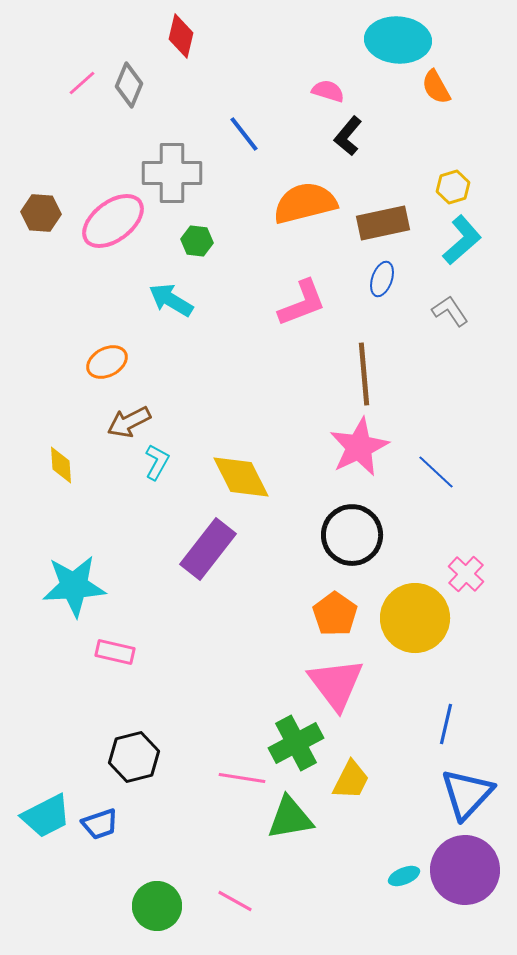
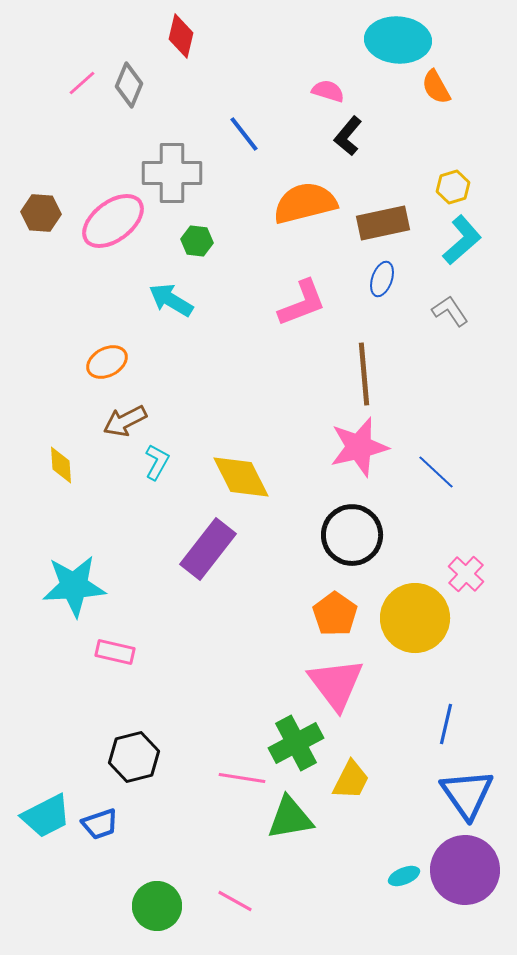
brown arrow at (129, 422): moved 4 px left, 1 px up
pink star at (359, 447): rotated 12 degrees clockwise
blue triangle at (467, 794): rotated 18 degrees counterclockwise
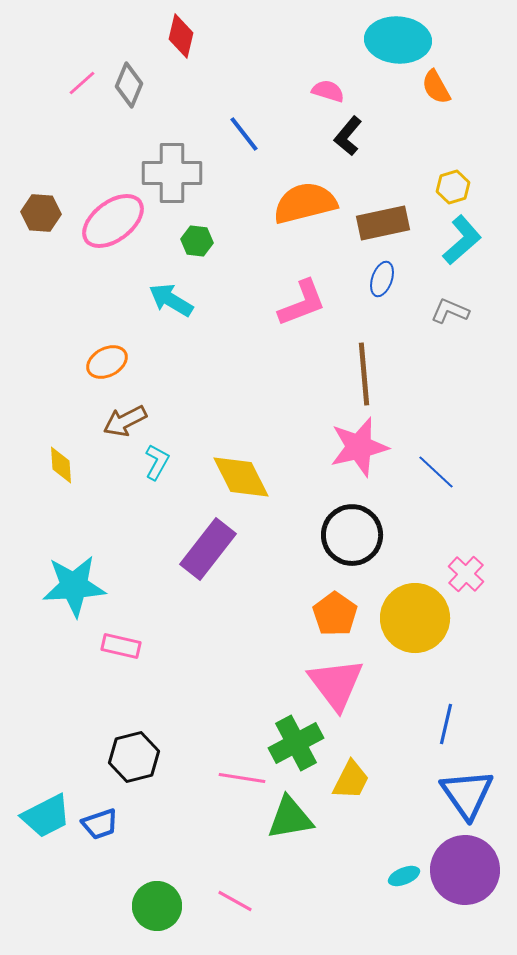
gray L-shape at (450, 311): rotated 33 degrees counterclockwise
pink rectangle at (115, 652): moved 6 px right, 6 px up
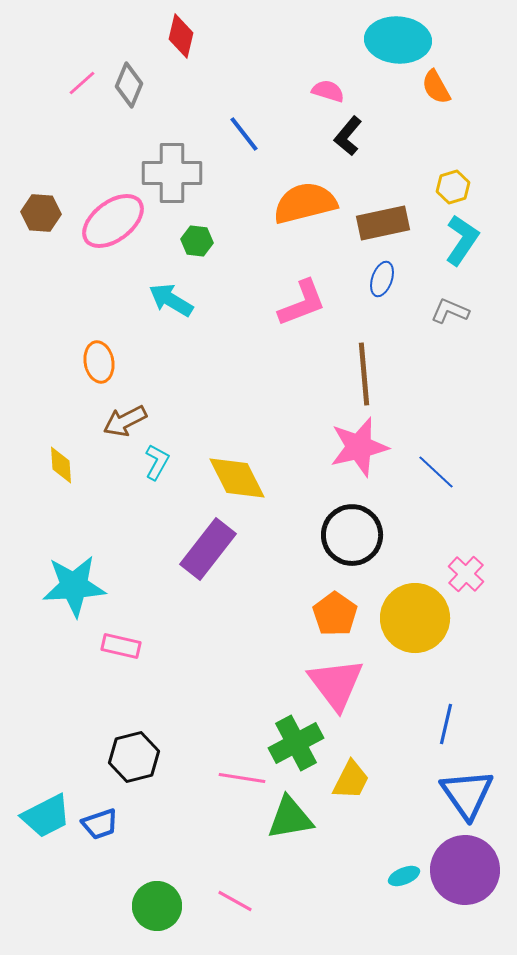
cyan L-shape at (462, 240): rotated 15 degrees counterclockwise
orange ellipse at (107, 362): moved 8 px left; rotated 72 degrees counterclockwise
yellow diamond at (241, 477): moved 4 px left, 1 px down
